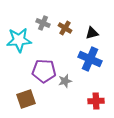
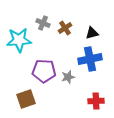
brown cross: rotated 24 degrees clockwise
blue cross: rotated 35 degrees counterclockwise
gray star: moved 3 px right, 4 px up
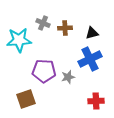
brown cross: rotated 32 degrees clockwise
blue cross: rotated 15 degrees counterclockwise
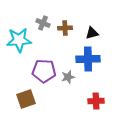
blue cross: moved 2 px left; rotated 25 degrees clockwise
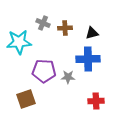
cyan star: moved 2 px down
gray star: rotated 16 degrees clockwise
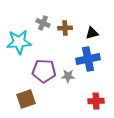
blue cross: rotated 10 degrees counterclockwise
gray star: moved 1 px up
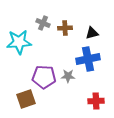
purple pentagon: moved 6 px down
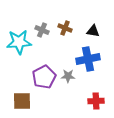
gray cross: moved 1 px left, 7 px down
brown cross: rotated 24 degrees clockwise
black triangle: moved 1 px right, 2 px up; rotated 24 degrees clockwise
purple pentagon: rotated 30 degrees counterclockwise
brown square: moved 4 px left, 2 px down; rotated 18 degrees clockwise
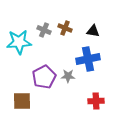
gray cross: moved 2 px right
